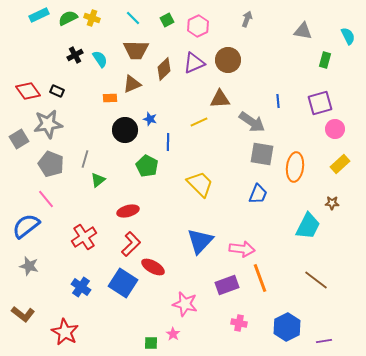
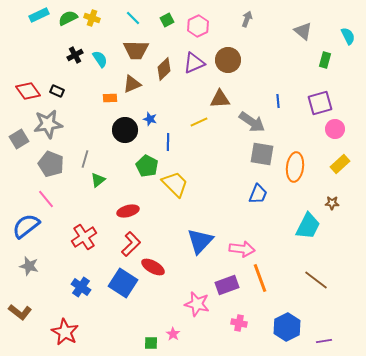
gray triangle at (303, 31): rotated 30 degrees clockwise
yellow trapezoid at (200, 184): moved 25 px left
pink star at (185, 304): moved 12 px right
brown L-shape at (23, 314): moved 3 px left, 2 px up
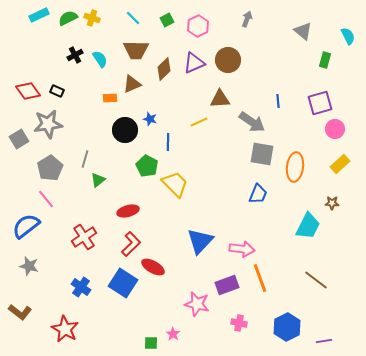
gray pentagon at (51, 164): moved 1 px left, 4 px down; rotated 20 degrees clockwise
red star at (65, 332): moved 3 px up
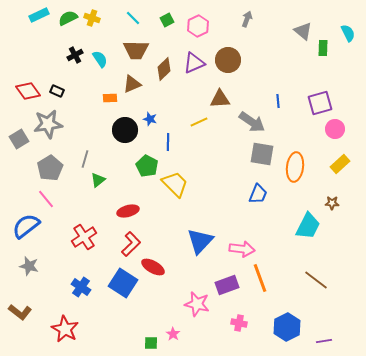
cyan semicircle at (348, 36): moved 3 px up
green rectangle at (325, 60): moved 2 px left, 12 px up; rotated 14 degrees counterclockwise
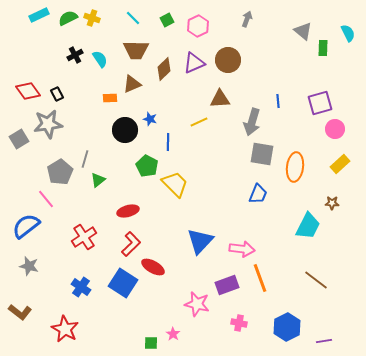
black rectangle at (57, 91): moved 3 px down; rotated 40 degrees clockwise
gray arrow at (252, 122): rotated 72 degrees clockwise
gray pentagon at (50, 168): moved 10 px right, 4 px down
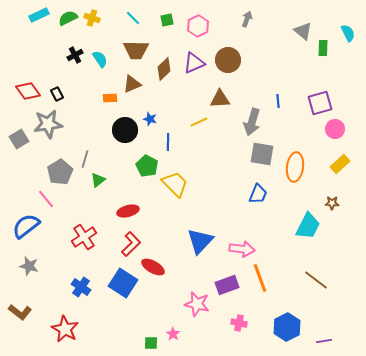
green square at (167, 20): rotated 16 degrees clockwise
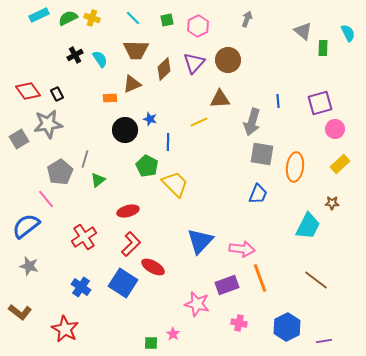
purple triangle at (194, 63): rotated 25 degrees counterclockwise
